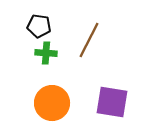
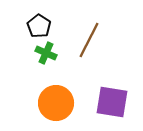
black pentagon: rotated 25 degrees clockwise
green cross: rotated 20 degrees clockwise
orange circle: moved 4 px right
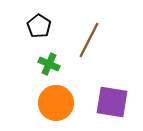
green cross: moved 3 px right, 11 px down
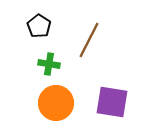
green cross: rotated 15 degrees counterclockwise
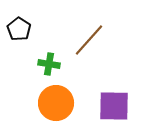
black pentagon: moved 20 px left, 3 px down
brown line: rotated 15 degrees clockwise
purple square: moved 2 px right, 4 px down; rotated 8 degrees counterclockwise
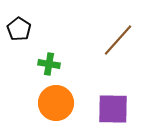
brown line: moved 29 px right
purple square: moved 1 px left, 3 px down
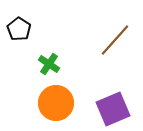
brown line: moved 3 px left
green cross: rotated 25 degrees clockwise
purple square: rotated 24 degrees counterclockwise
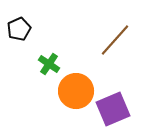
black pentagon: rotated 15 degrees clockwise
orange circle: moved 20 px right, 12 px up
